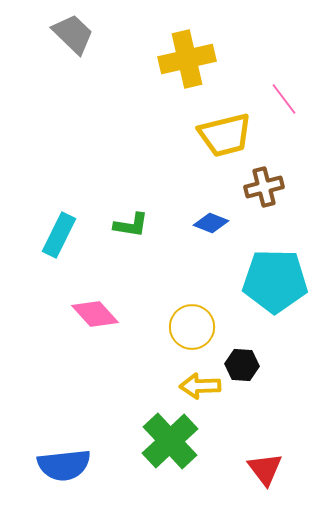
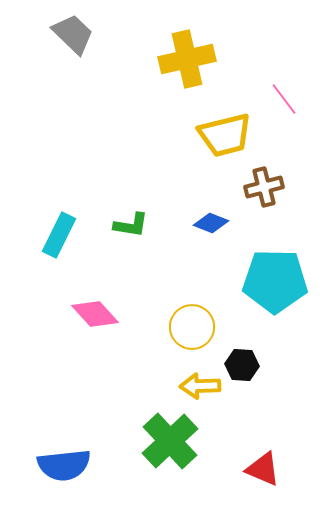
red triangle: moved 2 px left; rotated 30 degrees counterclockwise
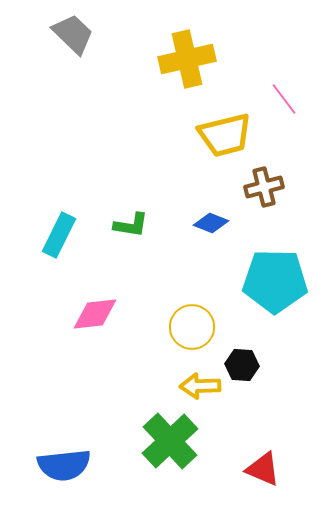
pink diamond: rotated 54 degrees counterclockwise
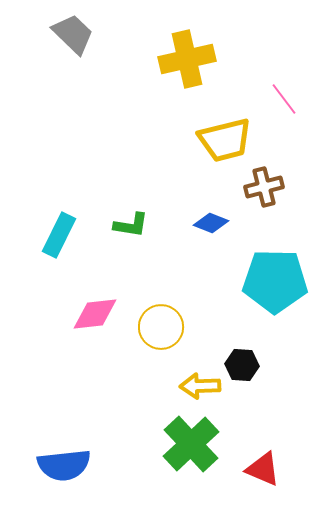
yellow trapezoid: moved 5 px down
yellow circle: moved 31 px left
green cross: moved 21 px right, 3 px down
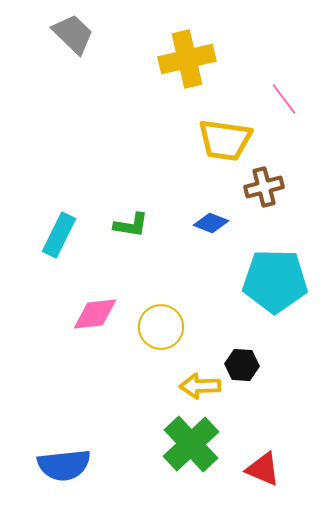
yellow trapezoid: rotated 22 degrees clockwise
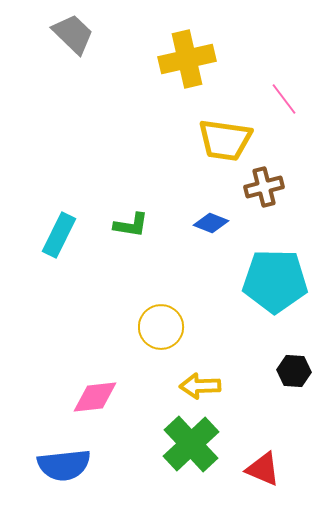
pink diamond: moved 83 px down
black hexagon: moved 52 px right, 6 px down
